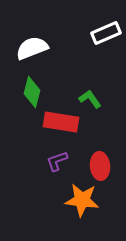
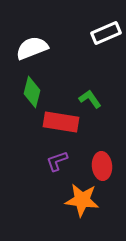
red ellipse: moved 2 px right
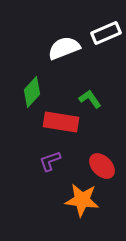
white semicircle: moved 32 px right
green diamond: rotated 28 degrees clockwise
purple L-shape: moved 7 px left
red ellipse: rotated 40 degrees counterclockwise
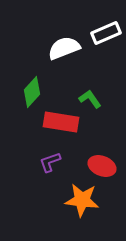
purple L-shape: moved 1 px down
red ellipse: rotated 24 degrees counterclockwise
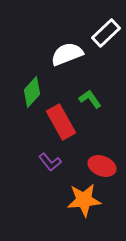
white rectangle: rotated 20 degrees counterclockwise
white semicircle: moved 3 px right, 6 px down
red rectangle: rotated 52 degrees clockwise
purple L-shape: rotated 110 degrees counterclockwise
orange star: moved 2 px right; rotated 12 degrees counterclockwise
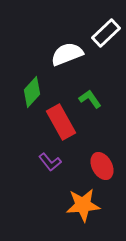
red ellipse: rotated 40 degrees clockwise
orange star: moved 1 px left, 5 px down
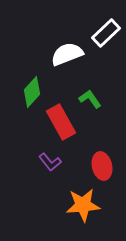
red ellipse: rotated 16 degrees clockwise
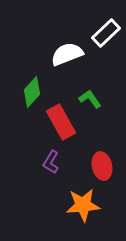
purple L-shape: moved 1 px right; rotated 70 degrees clockwise
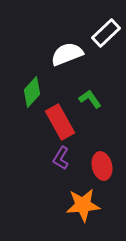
red rectangle: moved 1 px left
purple L-shape: moved 10 px right, 4 px up
